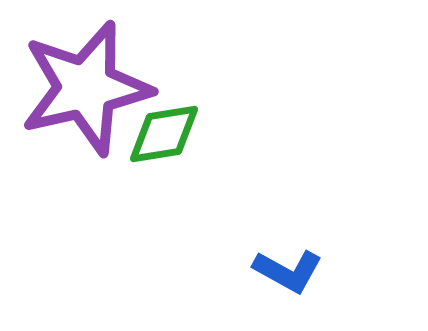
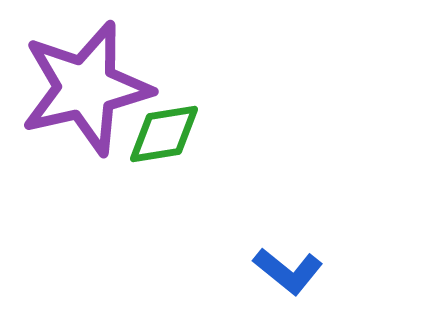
blue L-shape: rotated 10 degrees clockwise
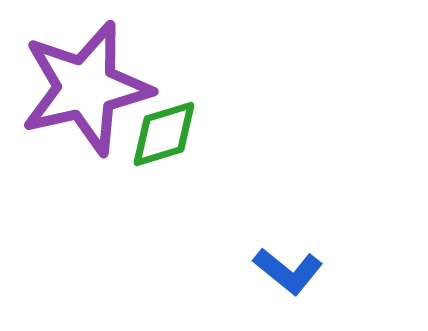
green diamond: rotated 8 degrees counterclockwise
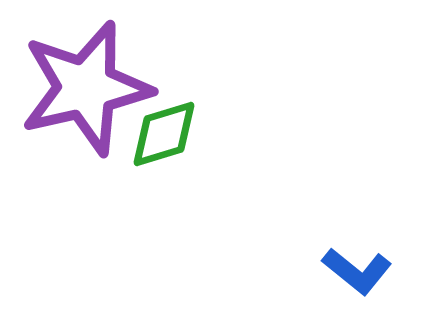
blue L-shape: moved 69 px right
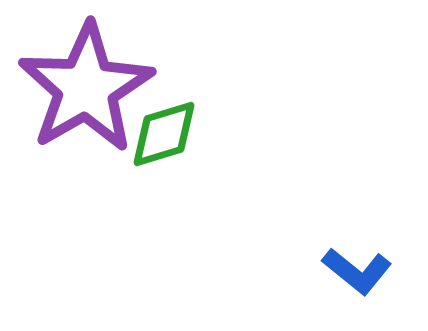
purple star: rotated 17 degrees counterclockwise
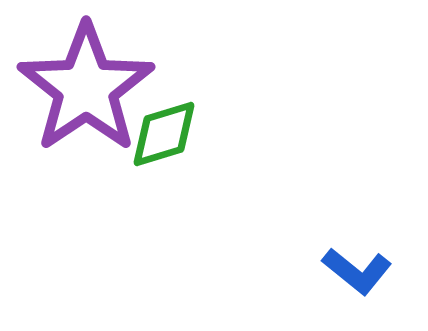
purple star: rotated 4 degrees counterclockwise
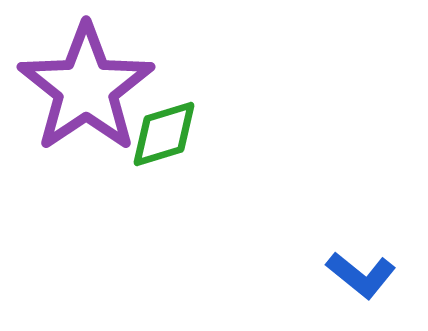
blue L-shape: moved 4 px right, 4 px down
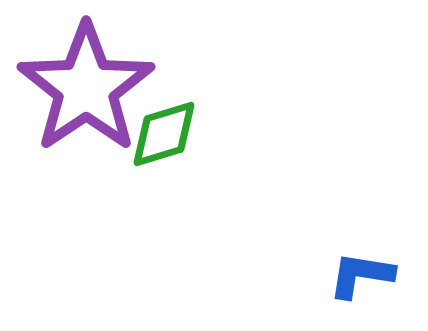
blue L-shape: rotated 150 degrees clockwise
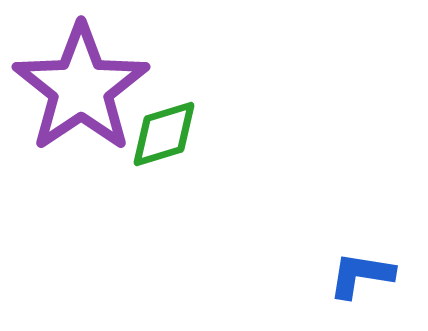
purple star: moved 5 px left
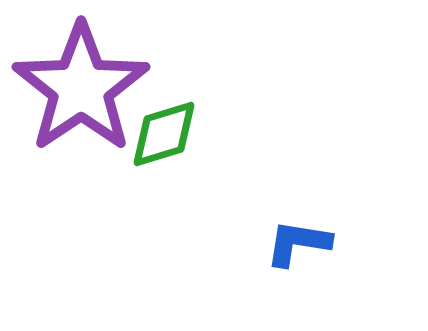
blue L-shape: moved 63 px left, 32 px up
